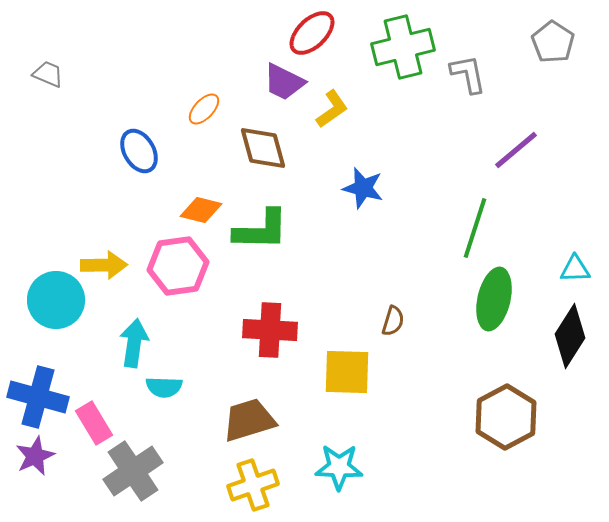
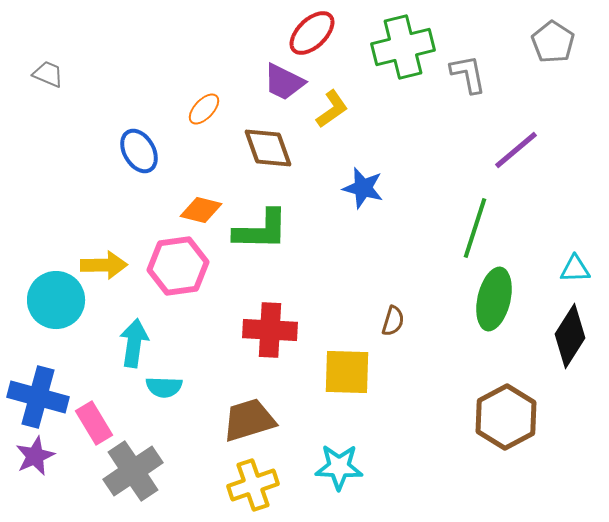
brown diamond: moved 5 px right; rotated 4 degrees counterclockwise
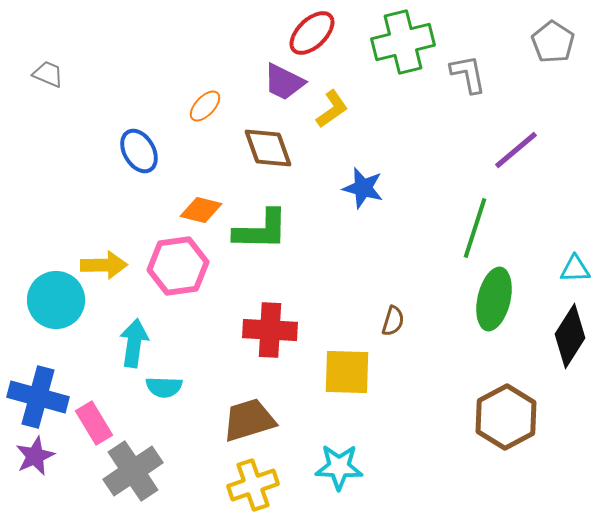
green cross: moved 5 px up
orange ellipse: moved 1 px right, 3 px up
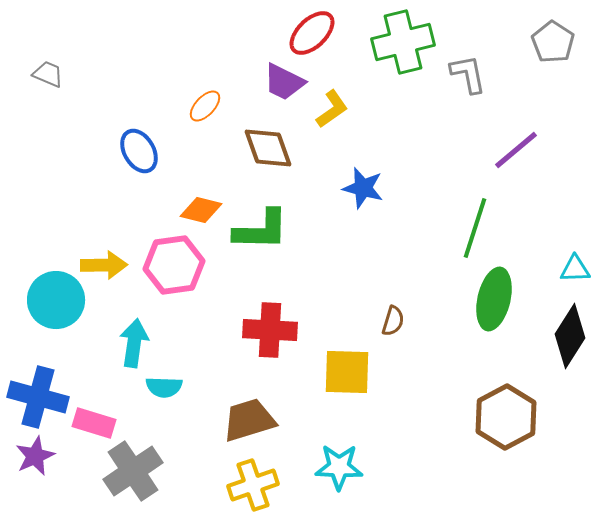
pink hexagon: moved 4 px left, 1 px up
pink rectangle: rotated 42 degrees counterclockwise
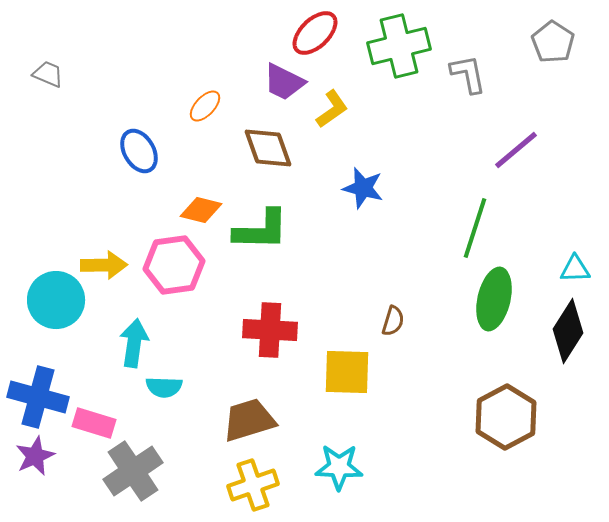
red ellipse: moved 3 px right
green cross: moved 4 px left, 4 px down
black diamond: moved 2 px left, 5 px up
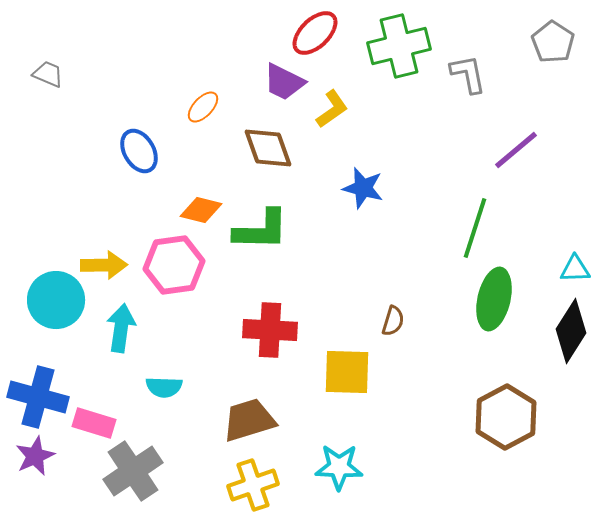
orange ellipse: moved 2 px left, 1 px down
black diamond: moved 3 px right
cyan arrow: moved 13 px left, 15 px up
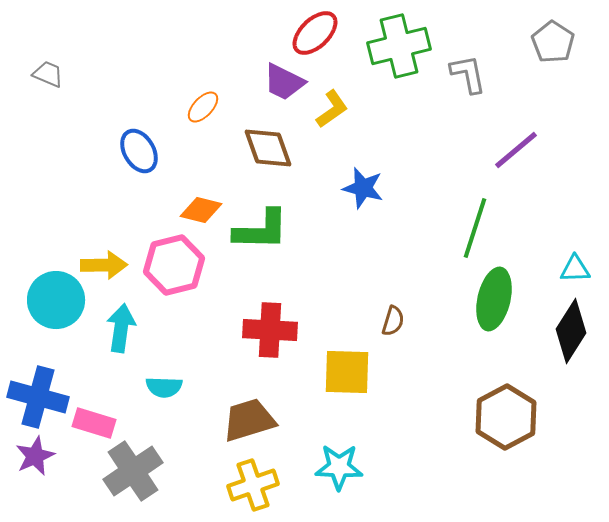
pink hexagon: rotated 6 degrees counterclockwise
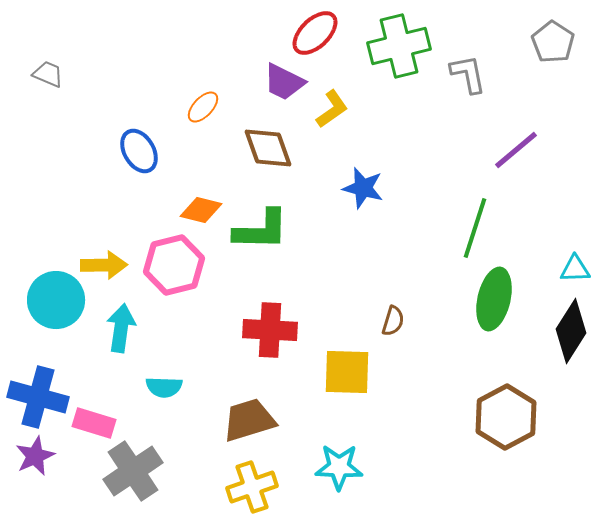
yellow cross: moved 1 px left, 2 px down
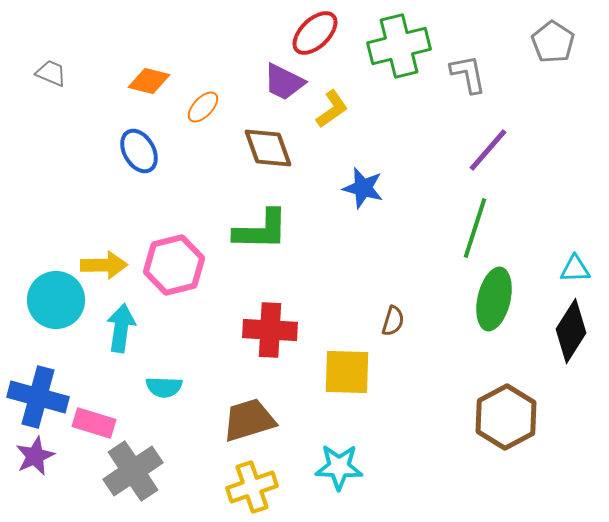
gray trapezoid: moved 3 px right, 1 px up
purple line: moved 28 px left; rotated 9 degrees counterclockwise
orange diamond: moved 52 px left, 129 px up
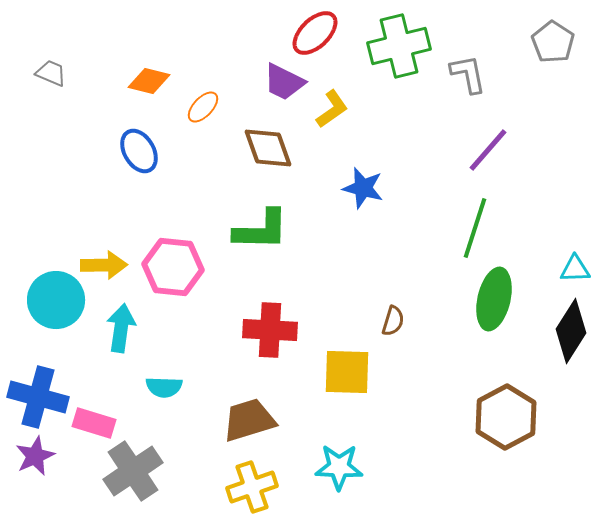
pink hexagon: moved 1 px left, 2 px down; rotated 20 degrees clockwise
